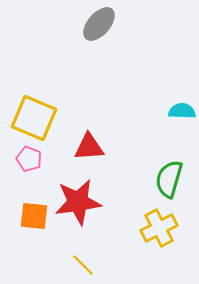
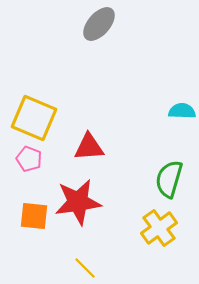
yellow cross: rotated 9 degrees counterclockwise
yellow line: moved 2 px right, 3 px down
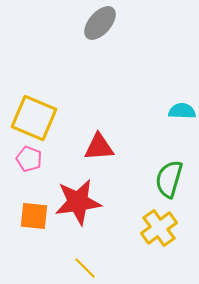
gray ellipse: moved 1 px right, 1 px up
red triangle: moved 10 px right
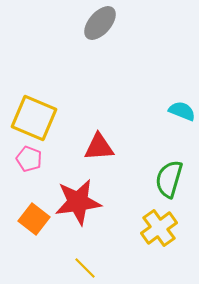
cyan semicircle: rotated 20 degrees clockwise
orange square: moved 3 px down; rotated 32 degrees clockwise
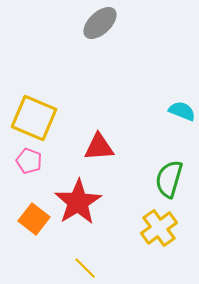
gray ellipse: rotated 6 degrees clockwise
pink pentagon: moved 2 px down
red star: rotated 24 degrees counterclockwise
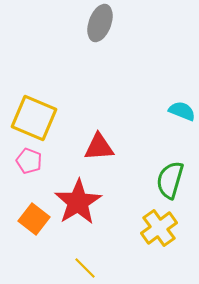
gray ellipse: rotated 27 degrees counterclockwise
green semicircle: moved 1 px right, 1 px down
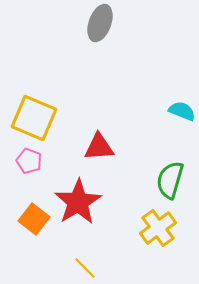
yellow cross: moved 1 px left
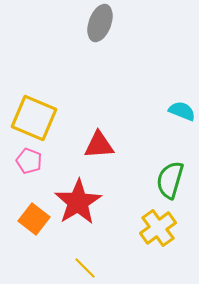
red triangle: moved 2 px up
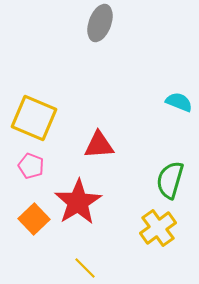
cyan semicircle: moved 3 px left, 9 px up
pink pentagon: moved 2 px right, 5 px down
orange square: rotated 8 degrees clockwise
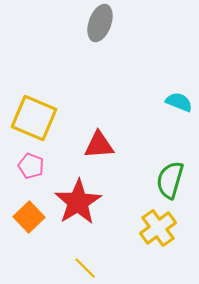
orange square: moved 5 px left, 2 px up
